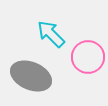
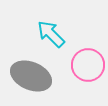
pink circle: moved 8 px down
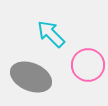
gray ellipse: moved 1 px down
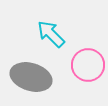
gray ellipse: rotated 6 degrees counterclockwise
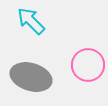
cyan arrow: moved 20 px left, 13 px up
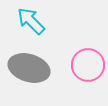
gray ellipse: moved 2 px left, 9 px up
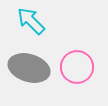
pink circle: moved 11 px left, 2 px down
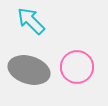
gray ellipse: moved 2 px down
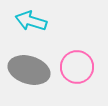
cyan arrow: rotated 28 degrees counterclockwise
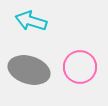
pink circle: moved 3 px right
